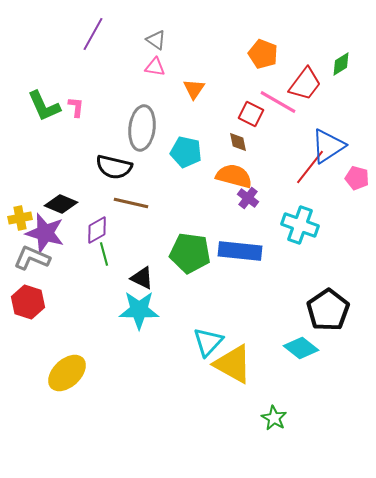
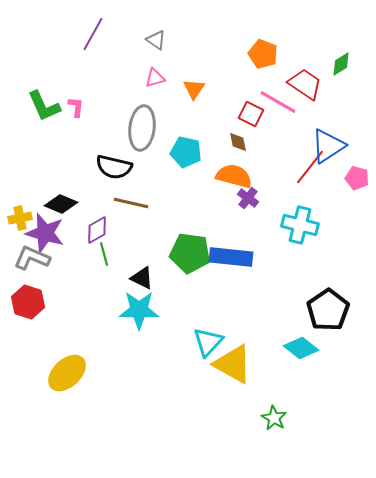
pink triangle: moved 11 px down; rotated 25 degrees counterclockwise
red trapezoid: rotated 93 degrees counterclockwise
cyan cross: rotated 6 degrees counterclockwise
blue rectangle: moved 9 px left, 6 px down
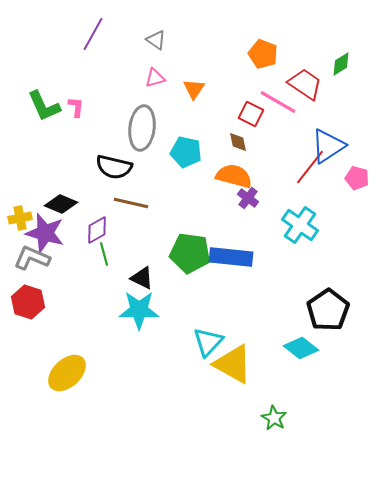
cyan cross: rotated 21 degrees clockwise
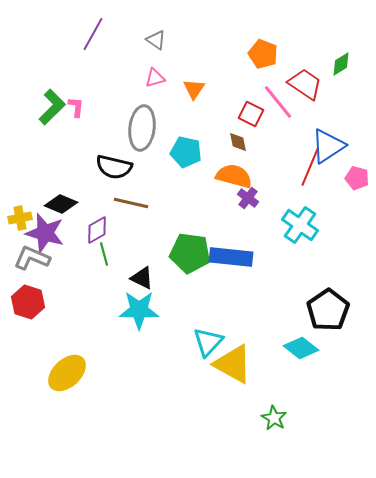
pink line: rotated 21 degrees clockwise
green L-shape: moved 8 px right, 1 px down; rotated 111 degrees counterclockwise
red line: rotated 15 degrees counterclockwise
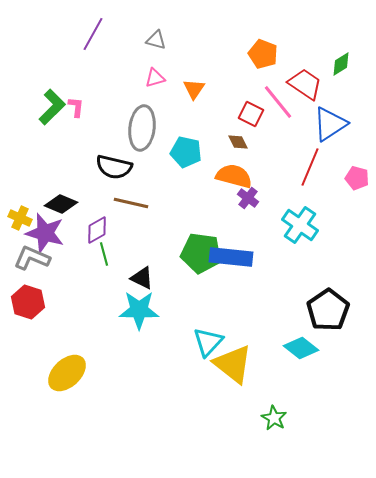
gray triangle: rotated 20 degrees counterclockwise
brown diamond: rotated 15 degrees counterclockwise
blue triangle: moved 2 px right, 22 px up
yellow cross: rotated 35 degrees clockwise
green pentagon: moved 11 px right
yellow triangle: rotated 9 degrees clockwise
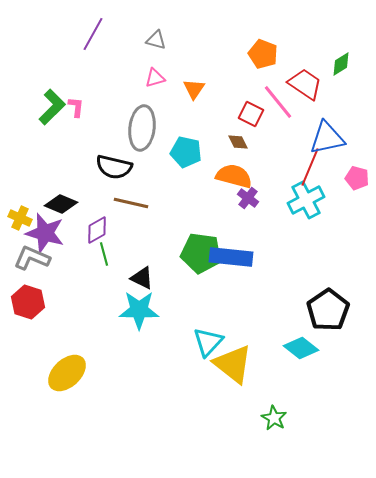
blue triangle: moved 3 px left, 14 px down; rotated 21 degrees clockwise
cyan cross: moved 6 px right, 25 px up; rotated 27 degrees clockwise
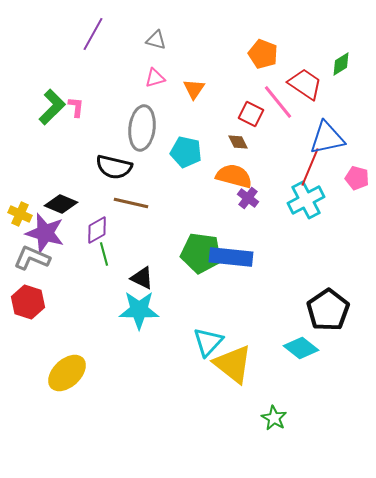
yellow cross: moved 4 px up
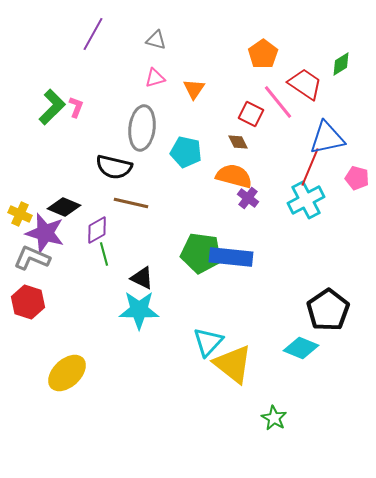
orange pentagon: rotated 16 degrees clockwise
pink L-shape: rotated 15 degrees clockwise
black diamond: moved 3 px right, 3 px down
cyan diamond: rotated 16 degrees counterclockwise
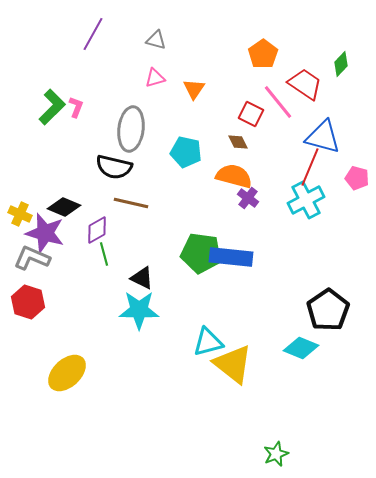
green diamond: rotated 15 degrees counterclockwise
gray ellipse: moved 11 px left, 1 px down
blue triangle: moved 4 px left, 1 px up; rotated 27 degrees clockwise
cyan triangle: rotated 32 degrees clockwise
green star: moved 2 px right, 36 px down; rotated 20 degrees clockwise
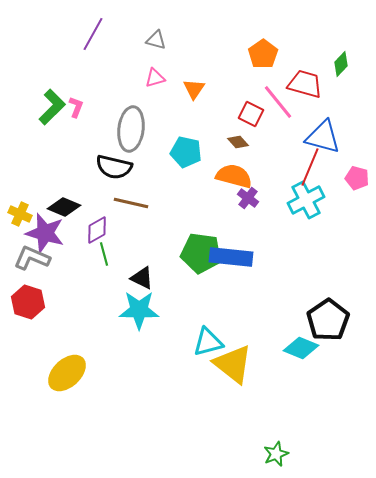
red trapezoid: rotated 18 degrees counterclockwise
brown diamond: rotated 15 degrees counterclockwise
black pentagon: moved 10 px down
